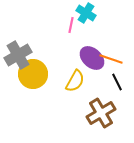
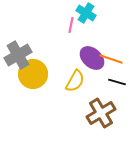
black line: rotated 48 degrees counterclockwise
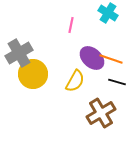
cyan cross: moved 22 px right
gray cross: moved 1 px right, 2 px up
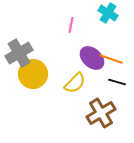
yellow semicircle: moved 2 px down; rotated 15 degrees clockwise
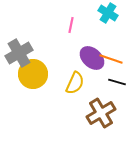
yellow semicircle: rotated 20 degrees counterclockwise
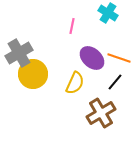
pink line: moved 1 px right, 1 px down
orange line: moved 8 px right, 1 px up
black line: moved 2 px left; rotated 66 degrees counterclockwise
